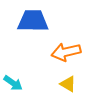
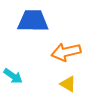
cyan arrow: moved 7 px up
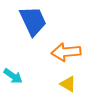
blue trapezoid: rotated 64 degrees clockwise
orange arrow: rotated 8 degrees clockwise
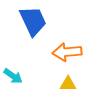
orange arrow: moved 1 px right
yellow triangle: rotated 30 degrees counterclockwise
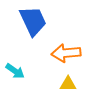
orange arrow: moved 1 px left, 1 px down
cyan arrow: moved 2 px right, 5 px up
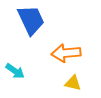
blue trapezoid: moved 2 px left, 1 px up
yellow triangle: moved 5 px right, 1 px up; rotated 12 degrees clockwise
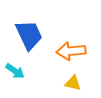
blue trapezoid: moved 2 px left, 15 px down
orange arrow: moved 5 px right, 2 px up
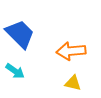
blue trapezoid: moved 9 px left, 1 px up; rotated 20 degrees counterclockwise
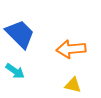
orange arrow: moved 2 px up
yellow triangle: moved 2 px down
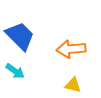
blue trapezoid: moved 2 px down
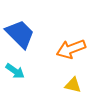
blue trapezoid: moved 2 px up
orange arrow: rotated 16 degrees counterclockwise
